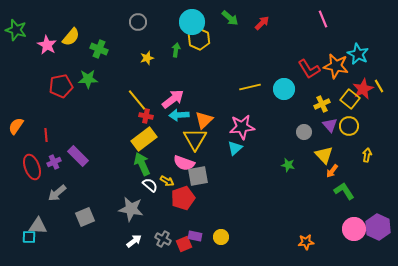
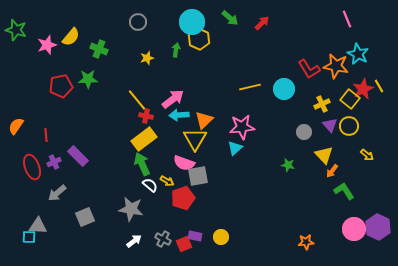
pink line at (323, 19): moved 24 px right
pink star at (47, 45): rotated 24 degrees clockwise
yellow arrow at (367, 155): rotated 120 degrees clockwise
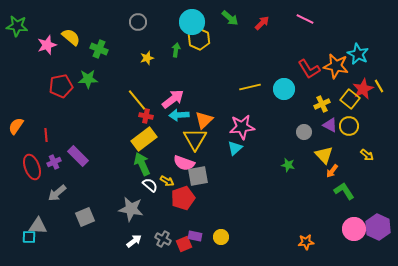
pink line at (347, 19): moved 42 px left; rotated 42 degrees counterclockwise
green star at (16, 30): moved 1 px right, 4 px up; rotated 10 degrees counterclockwise
yellow semicircle at (71, 37): rotated 90 degrees counterclockwise
purple triangle at (330, 125): rotated 21 degrees counterclockwise
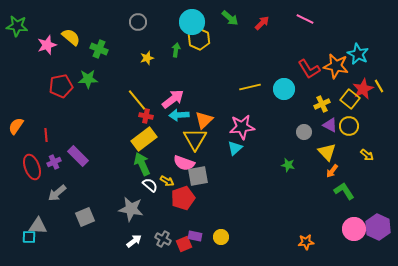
yellow triangle at (324, 155): moved 3 px right, 3 px up
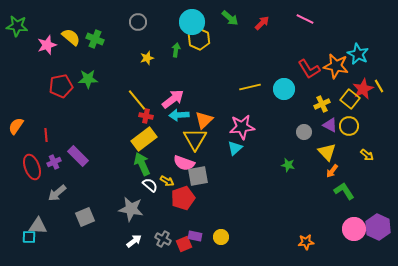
green cross at (99, 49): moved 4 px left, 10 px up
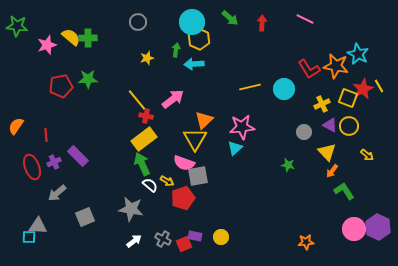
red arrow at (262, 23): rotated 42 degrees counterclockwise
green cross at (95, 39): moved 7 px left, 1 px up; rotated 24 degrees counterclockwise
yellow square at (350, 99): moved 2 px left, 1 px up; rotated 18 degrees counterclockwise
cyan arrow at (179, 115): moved 15 px right, 51 px up
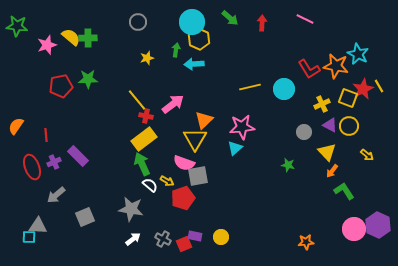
pink arrow at (173, 99): moved 5 px down
gray arrow at (57, 193): moved 1 px left, 2 px down
purple hexagon at (378, 227): moved 2 px up
white arrow at (134, 241): moved 1 px left, 2 px up
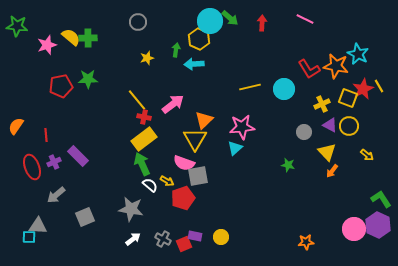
cyan circle at (192, 22): moved 18 px right, 1 px up
red cross at (146, 116): moved 2 px left, 1 px down
green L-shape at (344, 191): moved 37 px right, 8 px down
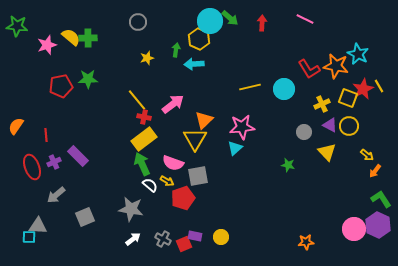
pink semicircle at (184, 163): moved 11 px left
orange arrow at (332, 171): moved 43 px right
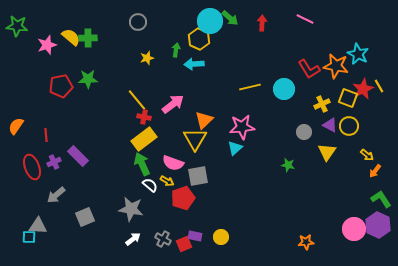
yellow triangle at (327, 152): rotated 18 degrees clockwise
